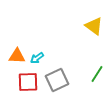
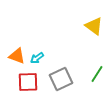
orange triangle: rotated 18 degrees clockwise
gray square: moved 4 px right, 1 px up
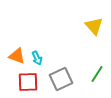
yellow triangle: rotated 12 degrees clockwise
cyan arrow: rotated 80 degrees counterclockwise
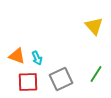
green line: moved 1 px left
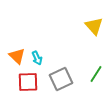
orange triangle: rotated 24 degrees clockwise
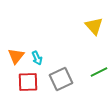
orange triangle: moved 1 px left; rotated 24 degrees clockwise
green line: moved 3 px right, 2 px up; rotated 30 degrees clockwise
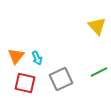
yellow triangle: moved 3 px right
red square: moved 3 px left, 1 px down; rotated 15 degrees clockwise
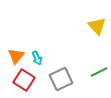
red square: moved 1 px left, 3 px up; rotated 20 degrees clockwise
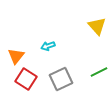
cyan arrow: moved 11 px right, 12 px up; rotated 96 degrees clockwise
red square: moved 2 px right, 1 px up
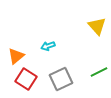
orange triangle: rotated 12 degrees clockwise
